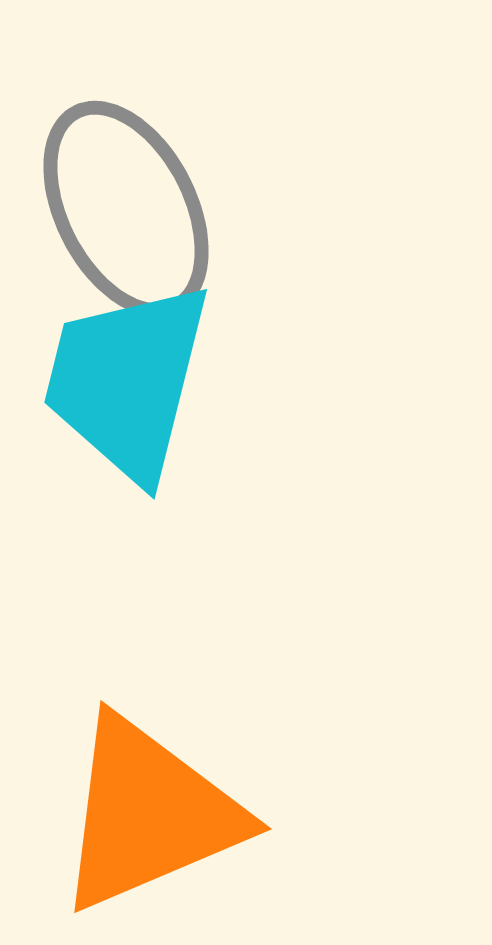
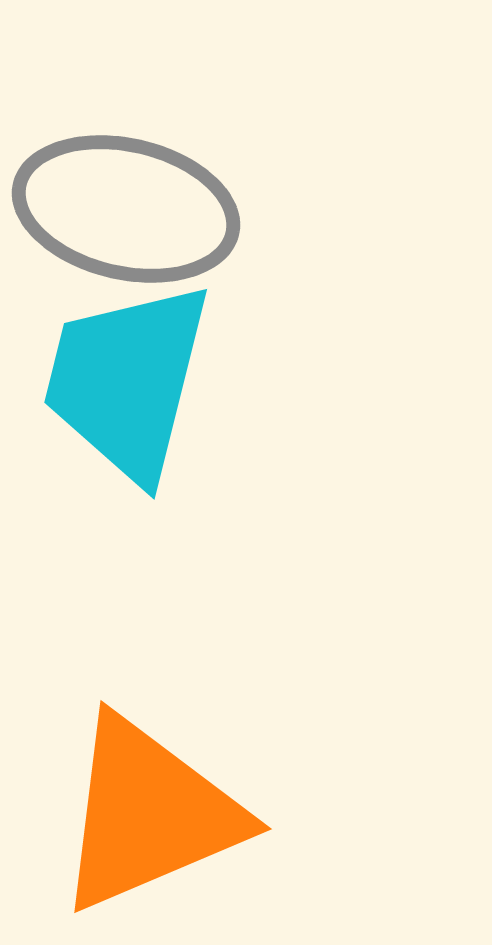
gray ellipse: rotated 50 degrees counterclockwise
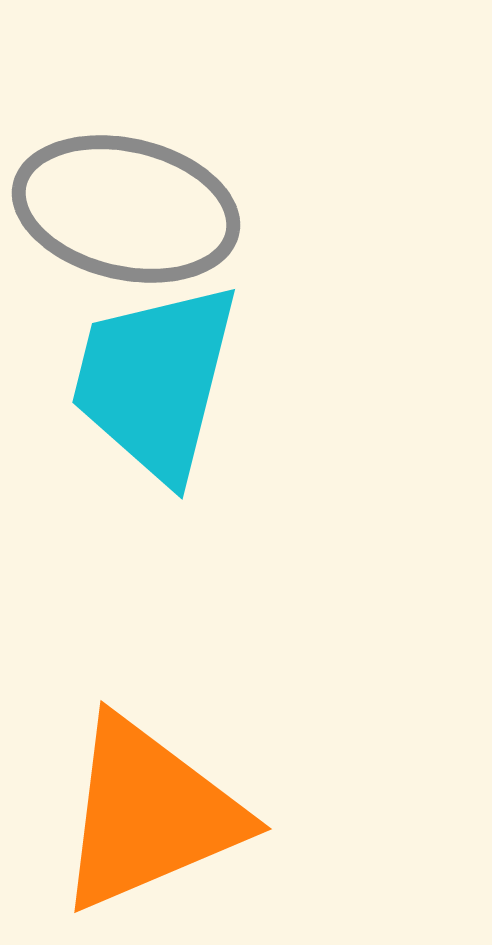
cyan trapezoid: moved 28 px right
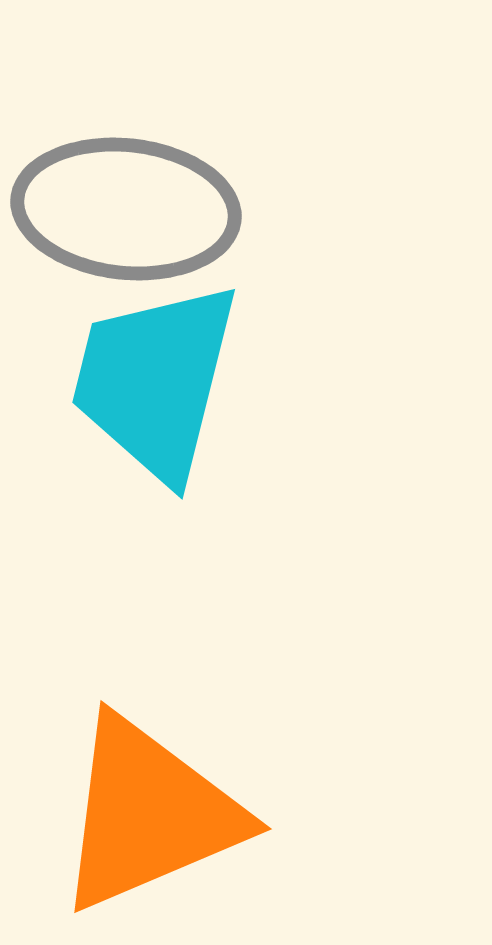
gray ellipse: rotated 7 degrees counterclockwise
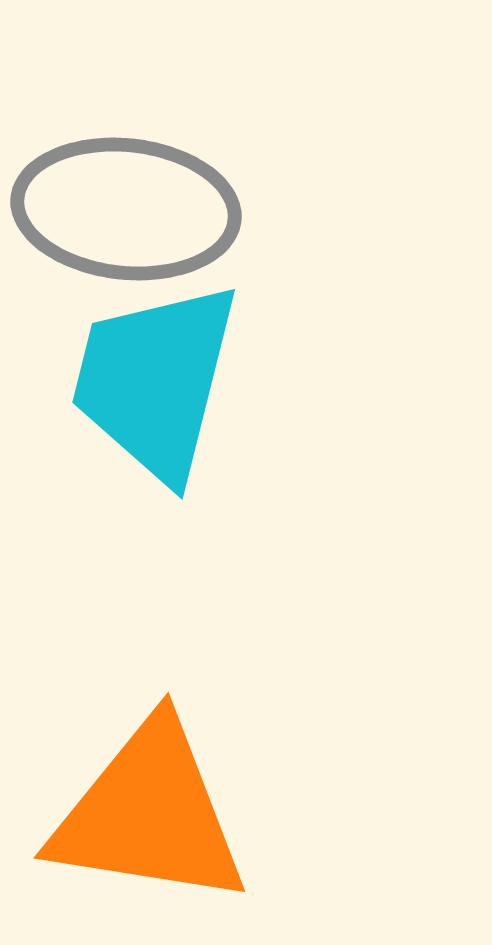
orange triangle: rotated 32 degrees clockwise
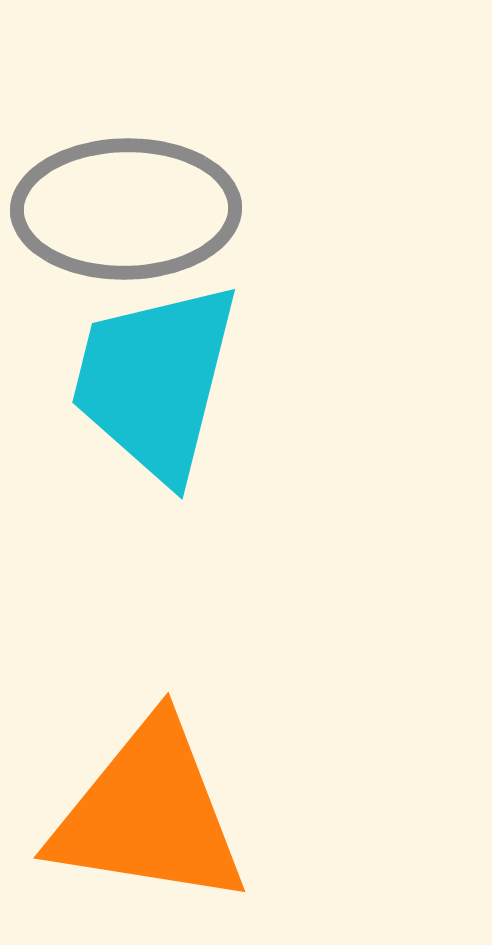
gray ellipse: rotated 7 degrees counterclockwise
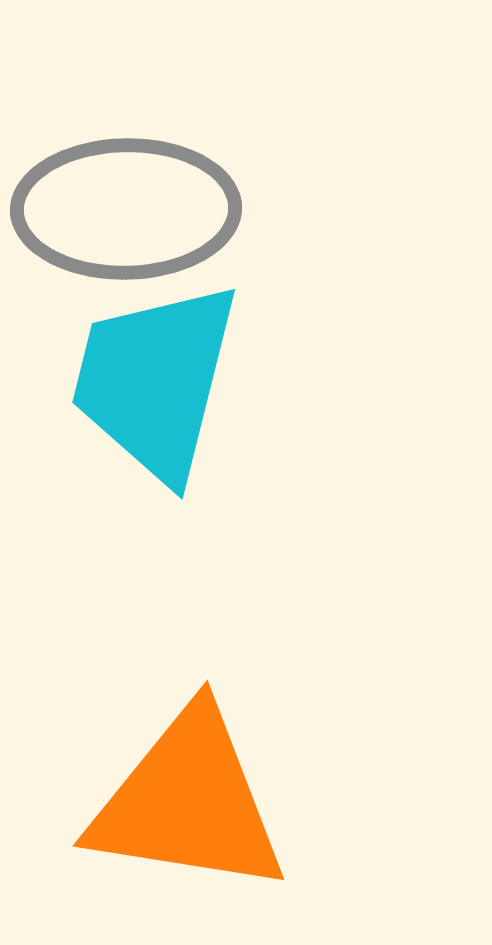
orange triangle: moved 39 px right, 12 px up
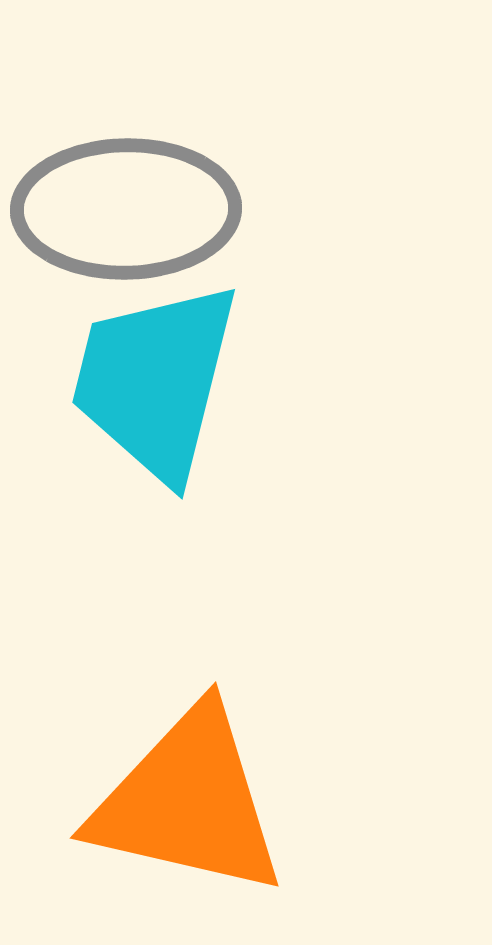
orange triangle: rotated 4 degrees clockwise
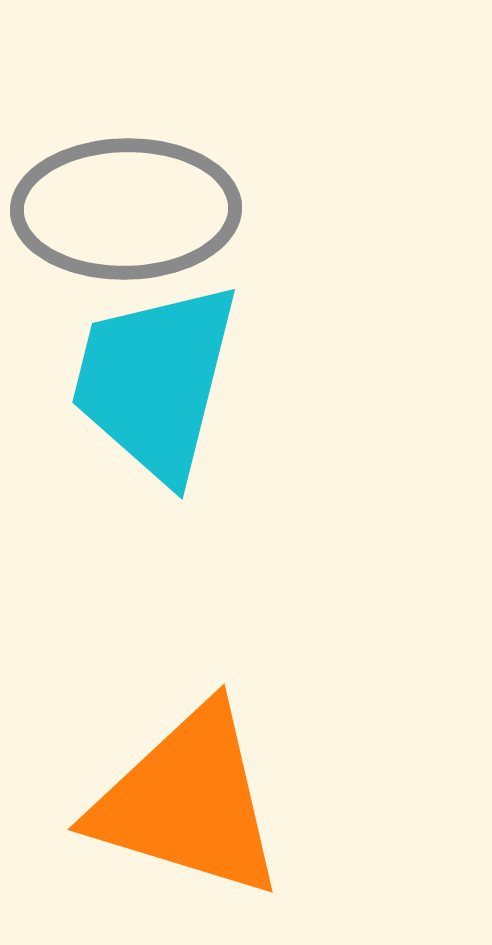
orange triangle: rotated 4 degrees clockwise
